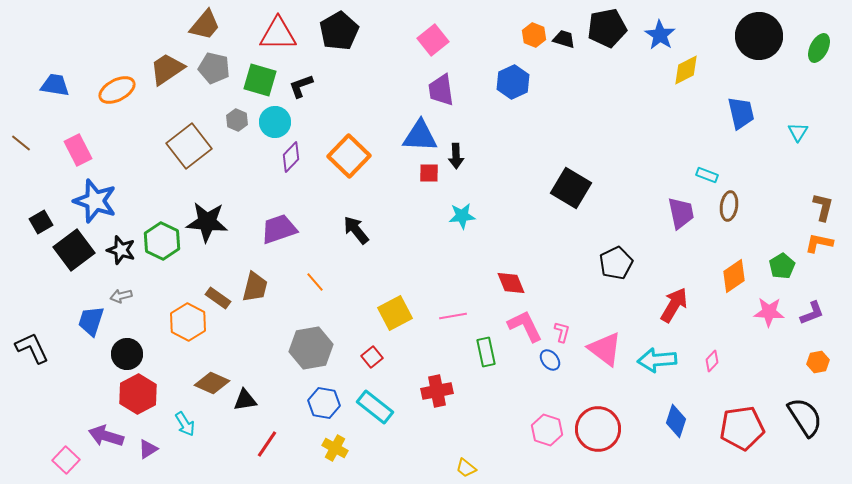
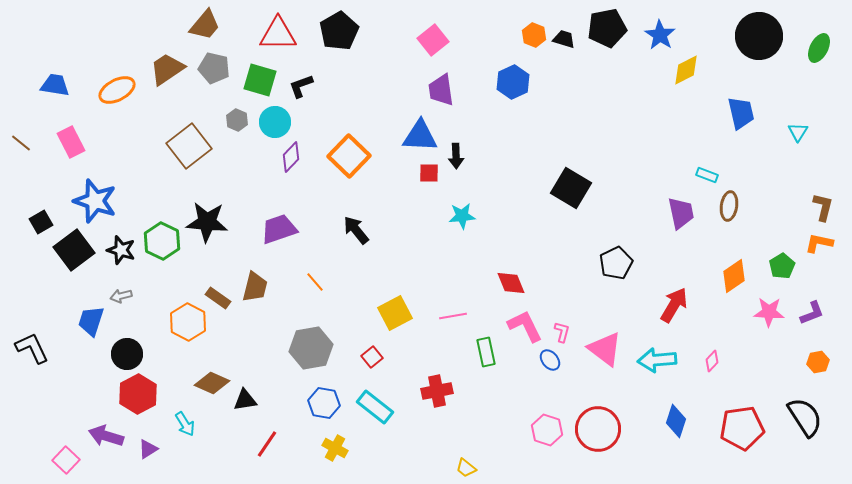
pink rectangle at (78, 150): moved 7 px left, 8 px up
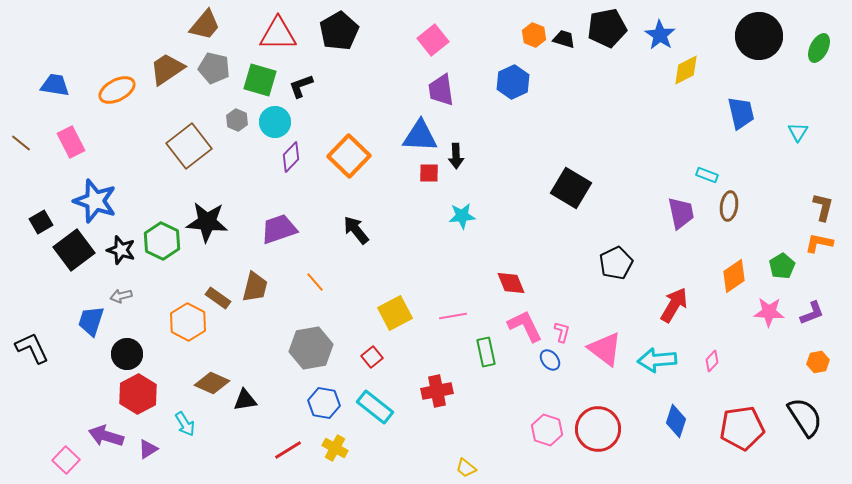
red line at (267, 444): moved 21 px right, 6 px down; rotated 24 degrees clockwise
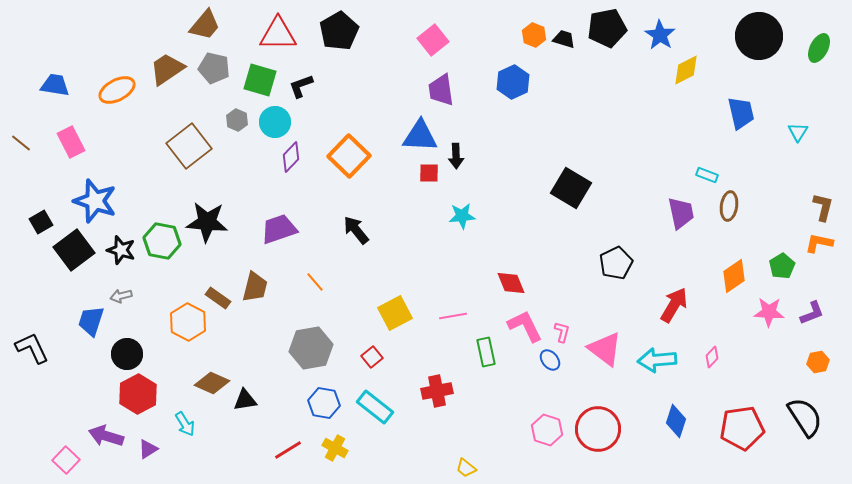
green hexagon at (162, 241): rotated 15 degrees counterclockwise
pink diamond at (712, 361): moved 4 px up
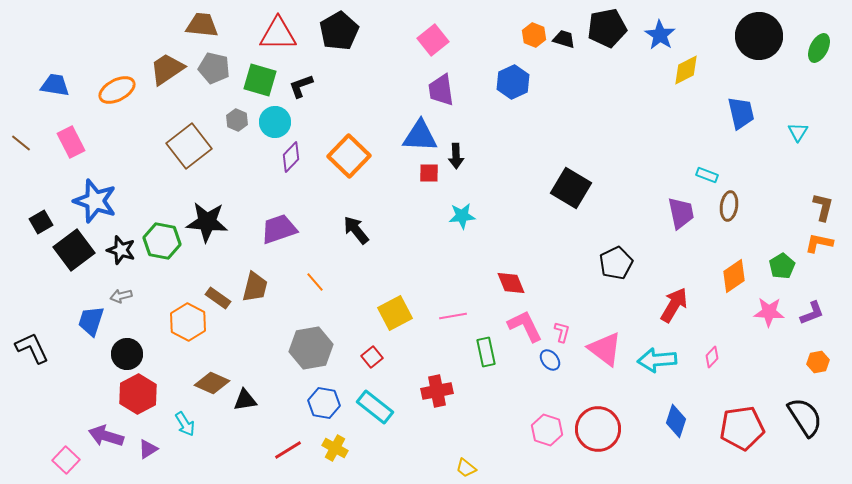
brown trapezoid at (205, 25): moved 3 px left; rotated 124 degrees counterclockwise
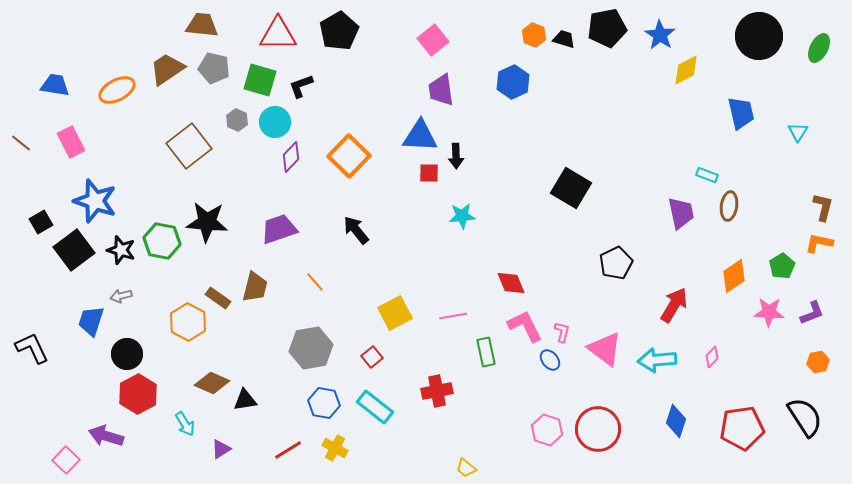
purple triangle at (148, 449): moved 73 px right
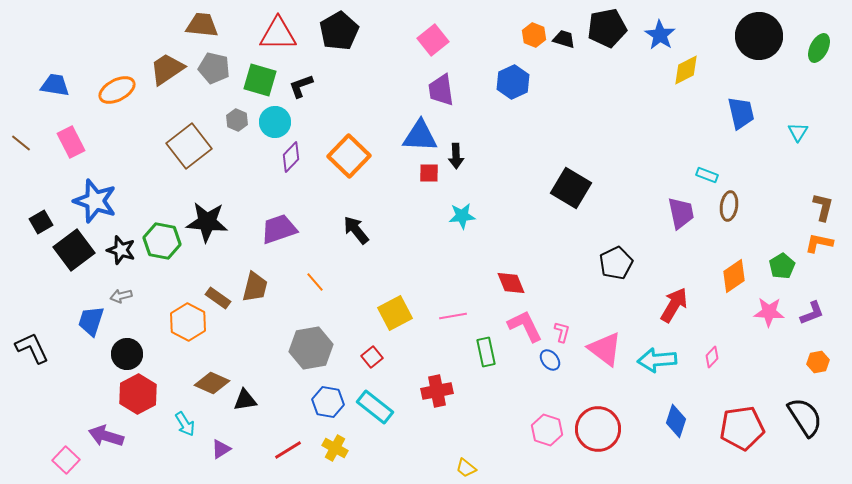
blue hexagon at (324, 403): moved 4 px right, 1 px up
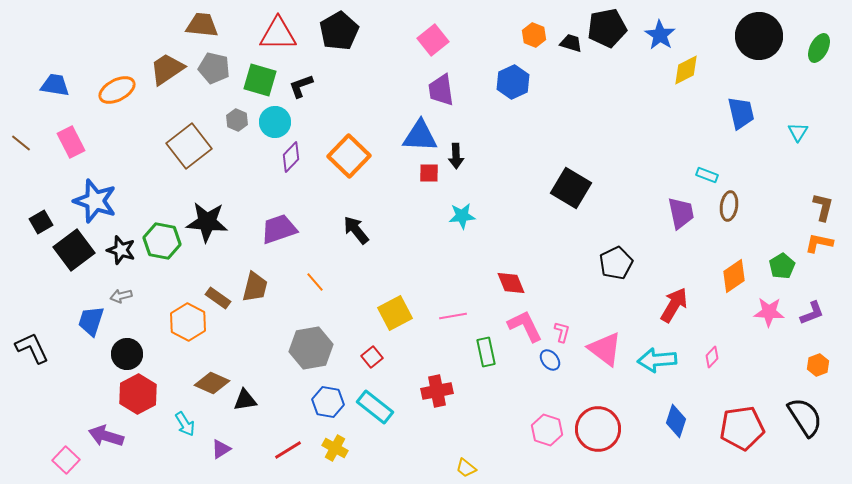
black trapezoid at (564, 39): moved 7 px right, 4 px down
orange hexagon at (818, 362): moved 3 px down; rotated 10 degrees counterclockwise
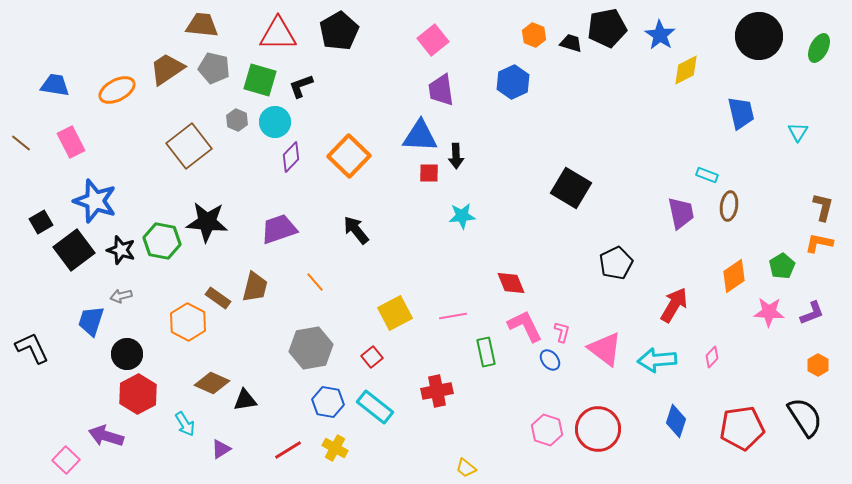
orange hexagon at (818, 365): rotated 10 degrees counterclockwise
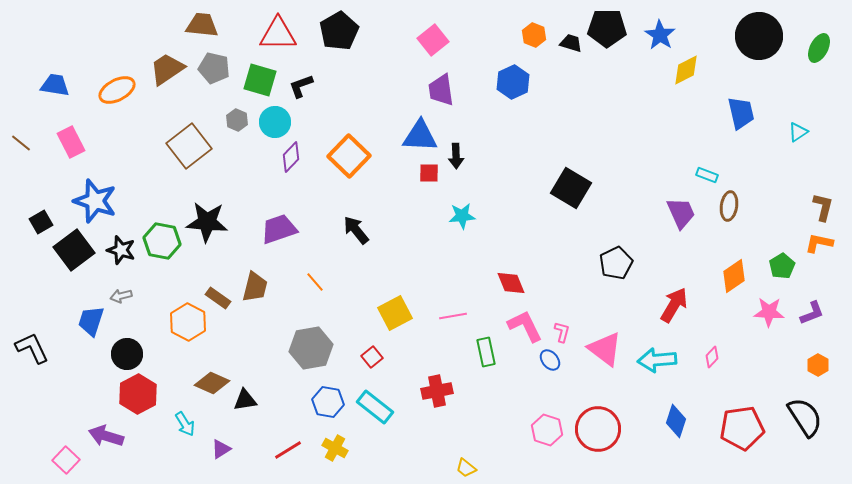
black pentagon at (607, 28): rotated 12 degrees clockwise
cyan triangle at (798, 132): rotated 25 degrees clockwise
purple trapezoid at (681, 213): rotated 12 degrees counterclockwise
